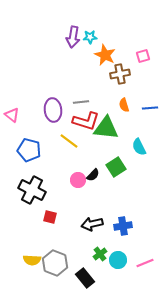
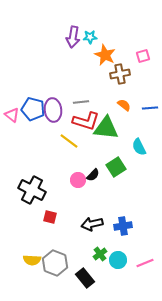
orange semicircle: rotated 144 degrees clockwise
blue pentagon: moved 4 px right, 41 px up
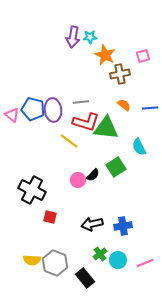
red L-shape: moved 1 px down
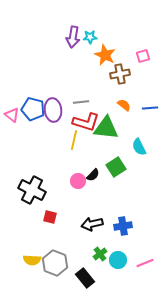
yellow line: moved 5 px right, 1 px up; rotated 66 degrees clockwise
pink circle: moved 1 px down
